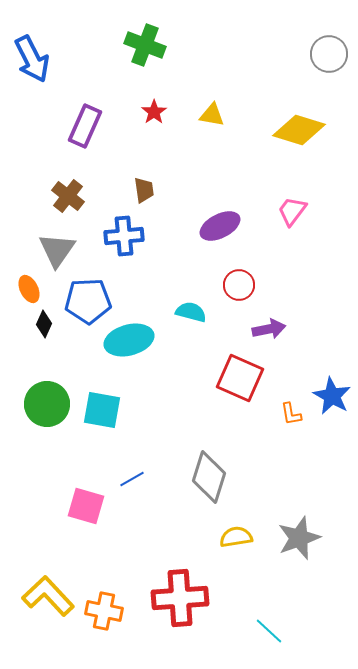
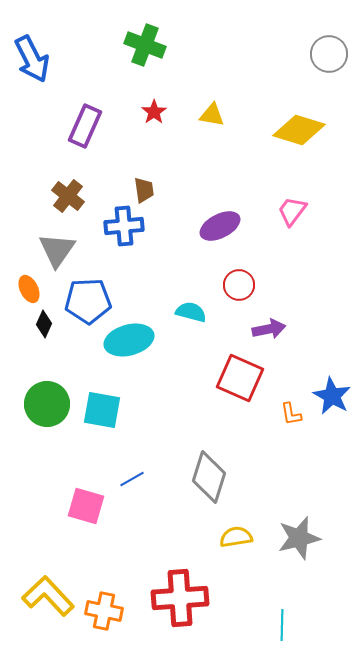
blue cross: moved 10 px up
gray star: rotated 6 degrees clockwise
cyan line: moved 13 px right, 6 px up; rotated 48 degrees clockwise
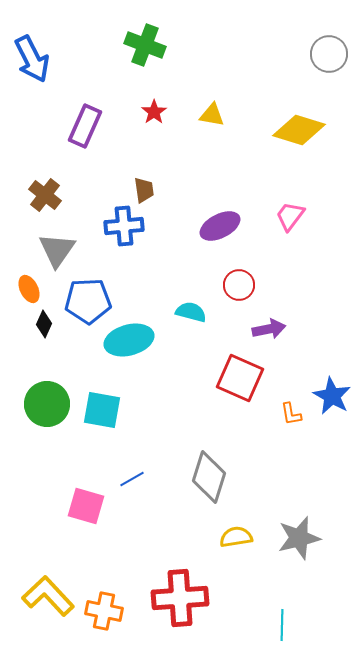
brown cross: moved 23 px left, 1 px up
pink trapezoid: moved 2 px left, 5 px down
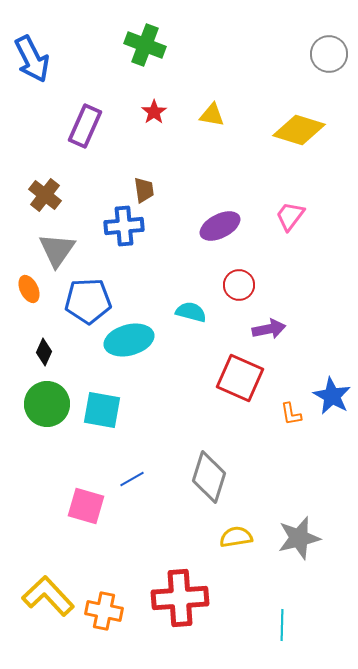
black diamond: moved 28 px down
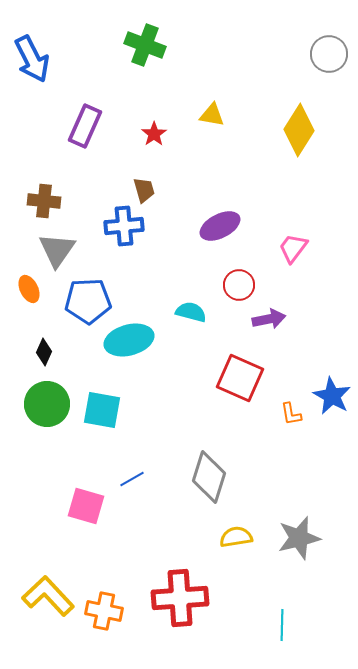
red star: moved 22 px down
yellow diamond: rotated 75 degrees counterclockwise
brown trapezoid: rotated 8 degrees counterclockwise
brown cross: moved 1 px left, 6 px down; rotated 32 degrees counterclockwise
pink trapezoid: moved 3 px right, 32 px down
purple arrow: moved 10 px up
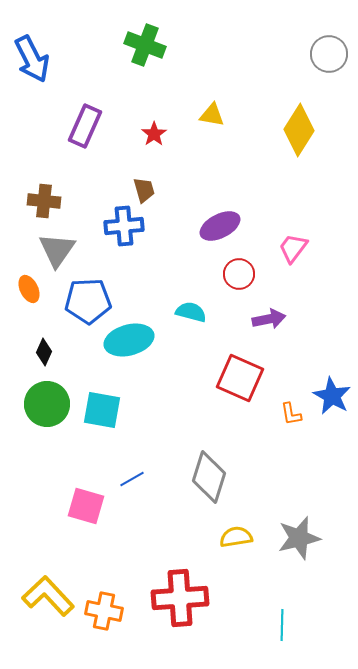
red circle: moved 11 px up
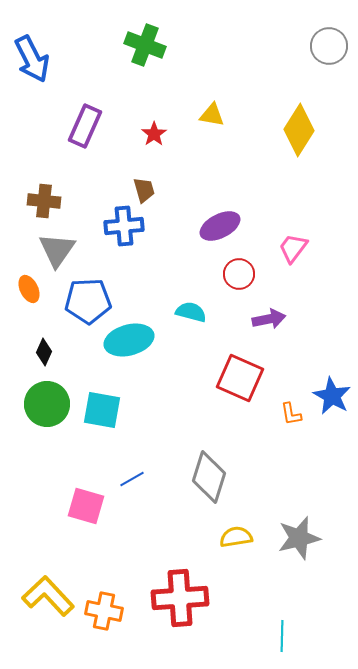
gray circle: moved 8 px up
cyan line: moved 11 px down
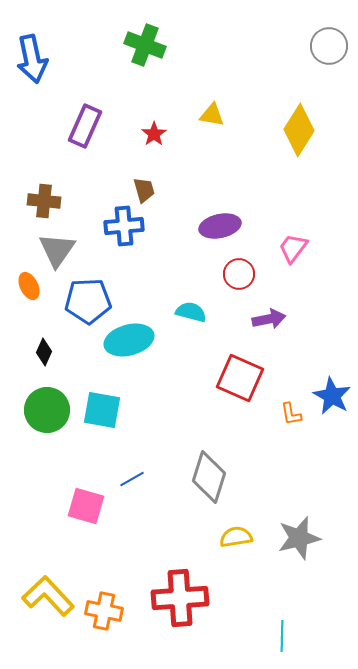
blue arrow: rotated 15 degrees clockwise
purple ellipse: rotated 15 degrees clockwise
orange ellipse: moved 3 px up
green circle: moved 6 px down
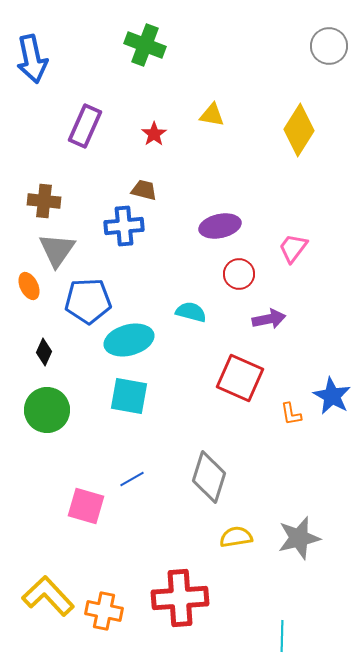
brown trapezoid: rotated 60 degrees counterclockwise
cyan square: moved 27 px right, 14 px up
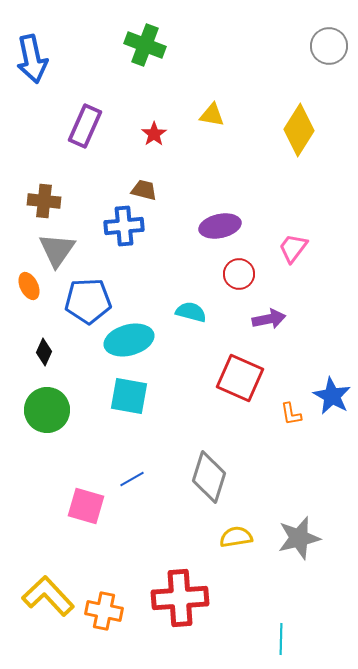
cyan line: moved 1 px left, 3 px down
